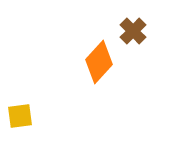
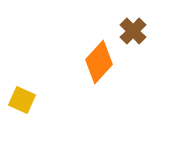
yellow square: moved 2 px right, 16 px up; rotated 32 degrees clockwise
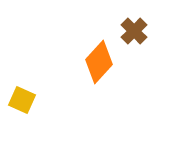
brown cross: moved 1 px right
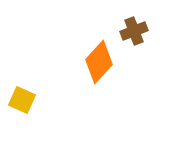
brown cross: rotated 24 degrees clockwise
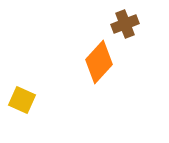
brown cross: moved 9 px left, 7 px up
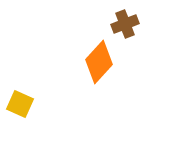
yellow square: moved 2 px left, 4 px down
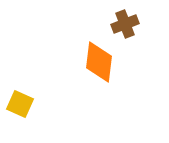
orange diamond: rotated 36 degrees counterclockwise
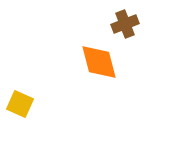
orange diamond: rotated 21 degrees counterclockwise
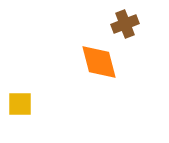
yellow square: rotated 24 degrees counterclockwise
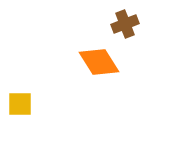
orange diamond: rotated 18 degrees counterclockwise
